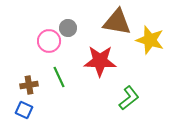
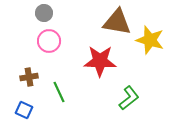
gray circle: moved 24 px left, 15 px up
green line: moved 15 px down
brown cross: moved 8 px up
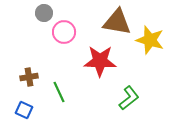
pink circle: moved 15 px right, 9 px up
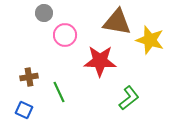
pink circle: moved 1 px right, 3 px down
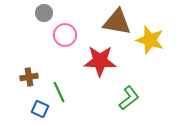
blue square: moved 16 px right, 1 px up
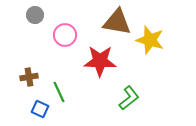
gray circle: moved 9 px left, 2 px down
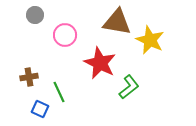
yellow star: rotated 8 degrees clockwise
red star: moved 2 px down; rotated 24 degrees clockwise
green L-shape: moved 11 px up
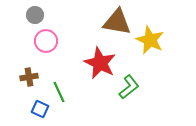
pink circle: moved 19 px left, 6 px down
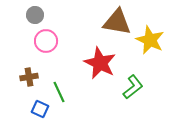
green L-shape: moved 4 px right
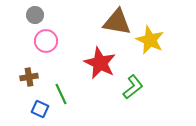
green line: moved 2 px right, 2 px down
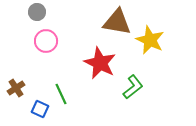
gray circle: moved 2 px right, 3 px up
brown cross: moved 13 px left, 11 px down; rotated 24 degrees counterclockwise
